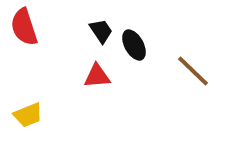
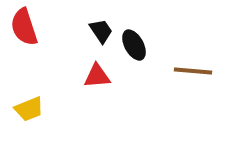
brown line: rotated 39 degrees counterclockwise
yellow trapezoid: moved 1 px right, 6 px up
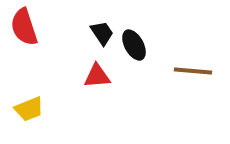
black trapezoid: moved 1 px right, 2 px down
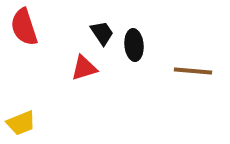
black ellipse: rotated 24 degrees clockwise
red triangle: moved 13 px left, 8 px up; rotated 12 degrees counterclockwise
yellow trapezoid: moved 8 px left, 14 px down
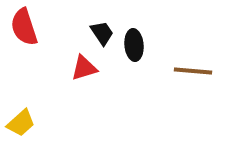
yellow trapezoid: rotated 20 degrees counterclockwise
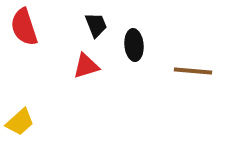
black trapezoid: moved 6 px left, 8 px up; rotated 12 degrees clockwise
red triangle: moved 2 px right, 2 px up
yellow trapezoid: moved 1 px left, 1 px up
